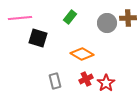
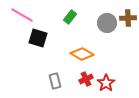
pink line: moved 2 px right, 3 px up; rotated 35 degrees clockwise
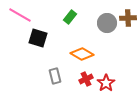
pink line: moved 2 px left
gray rectangle: moved 5 px up
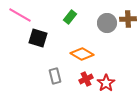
brown cross: moved 1 px down
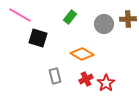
gray circle: moved 3 px left, 1 px down
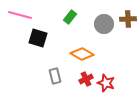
pink line: rotated 15 degrees counterclockwise
red star: rotated 18 degrees counterclockwise
